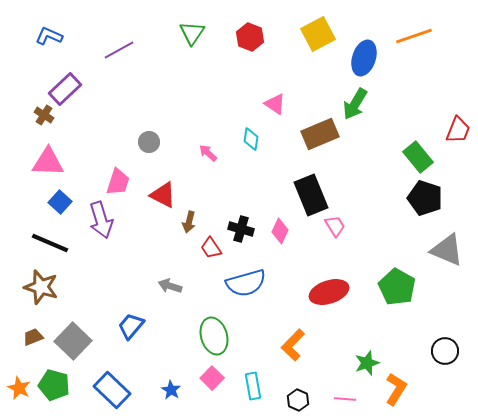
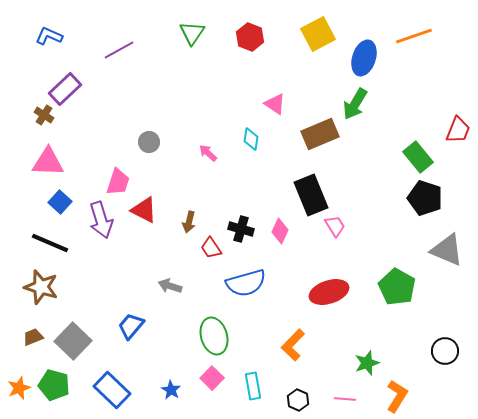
red triangle at (163, 195): moved 19 px left, 15 px down
orange star at (19, 388): rotated 25 degrees clockwise
orange L-shape at (396, 389): moved 1 px right, 7 px down
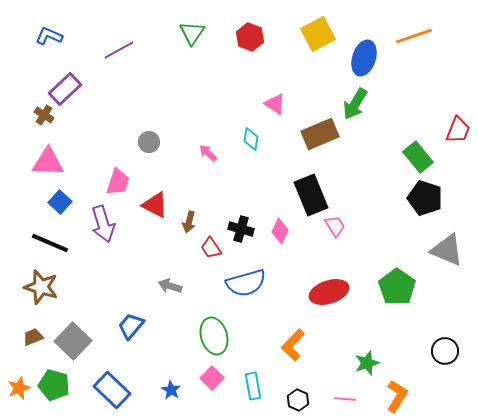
red triangle at (144, 210): moved 11 px right, 5 px up
purple arrow at (101, 220): moved 2 px right, 4 px down
green pentagon at (397, 287): rotated 6 degrees clockwise
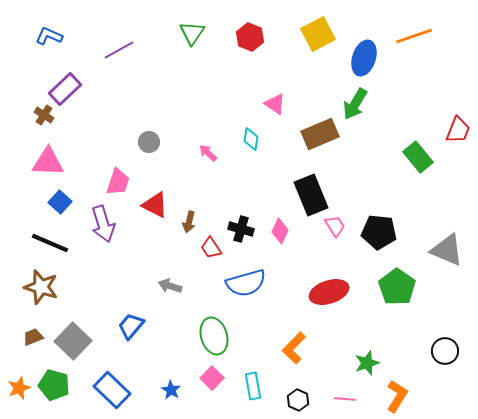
black pentagon at (425, 198): moved 46 px left, 34 px down; rotated 12 degrees counterclockwise
orange L-shape at (293, 345): moved 1 px right, 3 px down
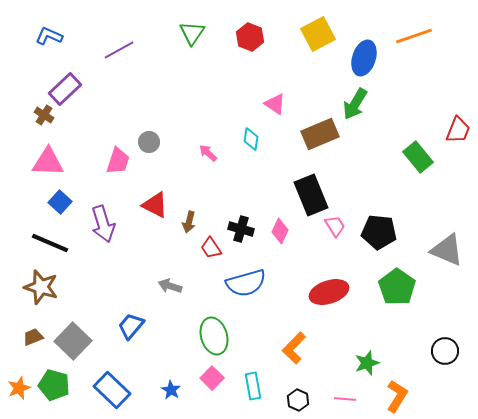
pink trapezoid at (118, 182): moved 21 px up
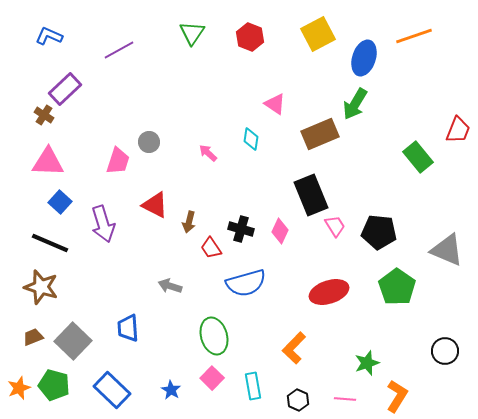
blue trapezoid at (131, 326): moved 3 px left, 2 px down; rotated 44 degrees counterclockwise
